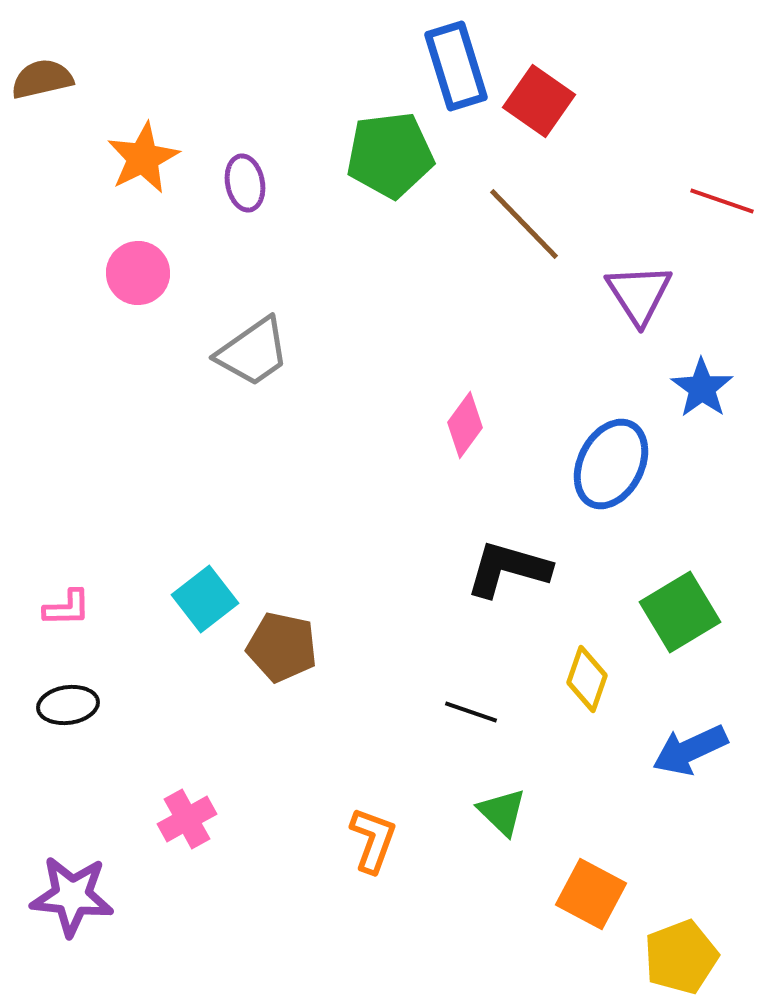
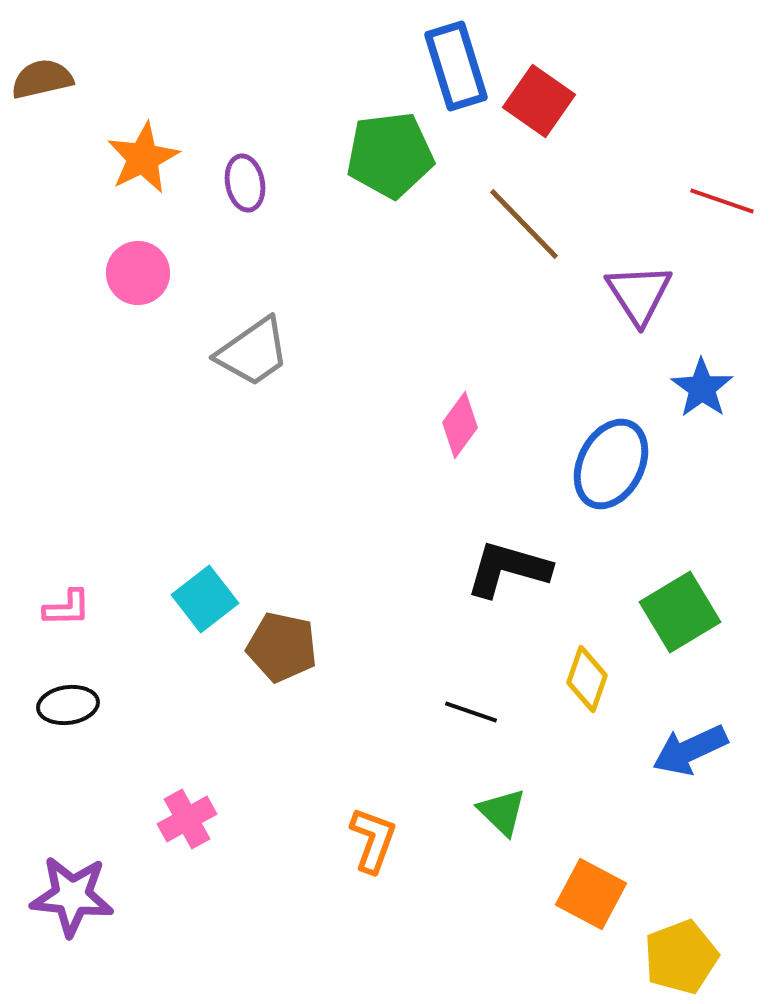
pink diamond: moved 5 px left
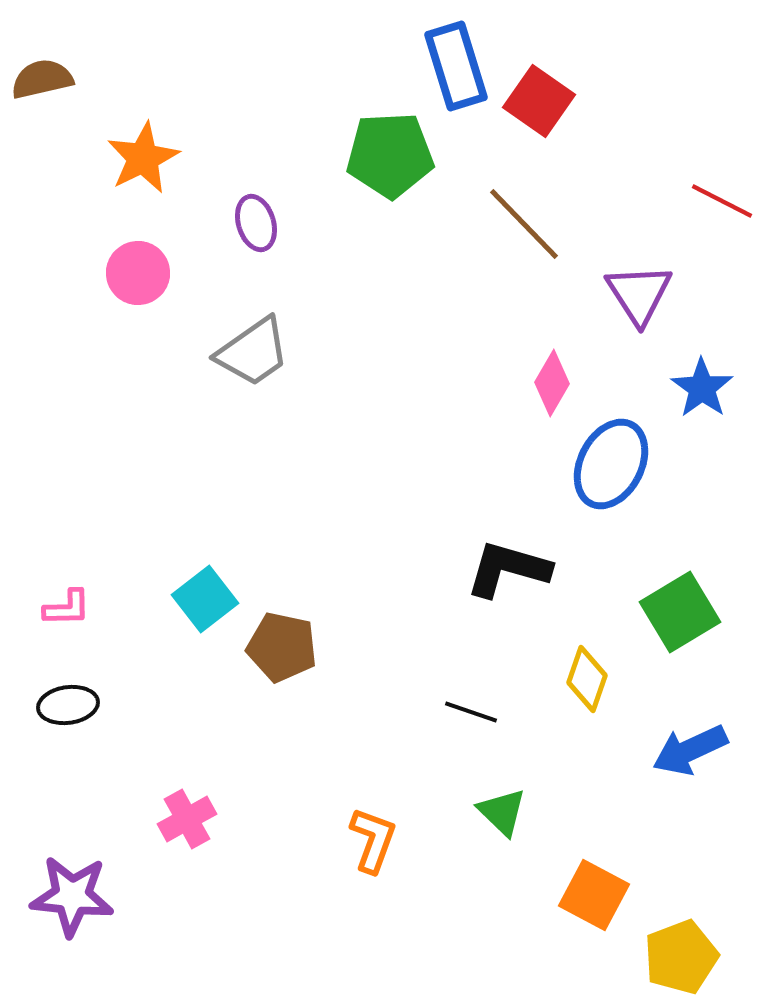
green pentagon: rotated 4 degrees clockwise
purple ellipse: moved 11 px right, 40 px down; rotated 6 degrees counterclockwise
red line: rotated 8 degrees clockwise
pink diamond: moved 92 px right, 42 px up; rotated 6 degrees counterclockwise
orange square: moved 3 px right, 1 px down
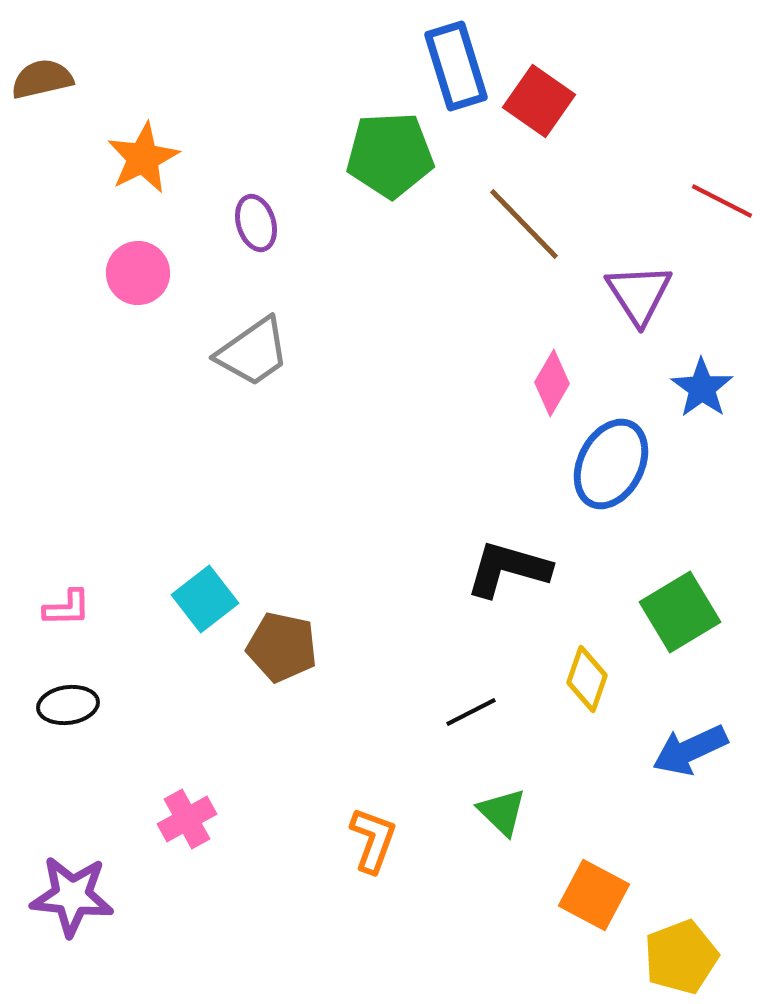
black line: rotated 46 degrees counterclockwise
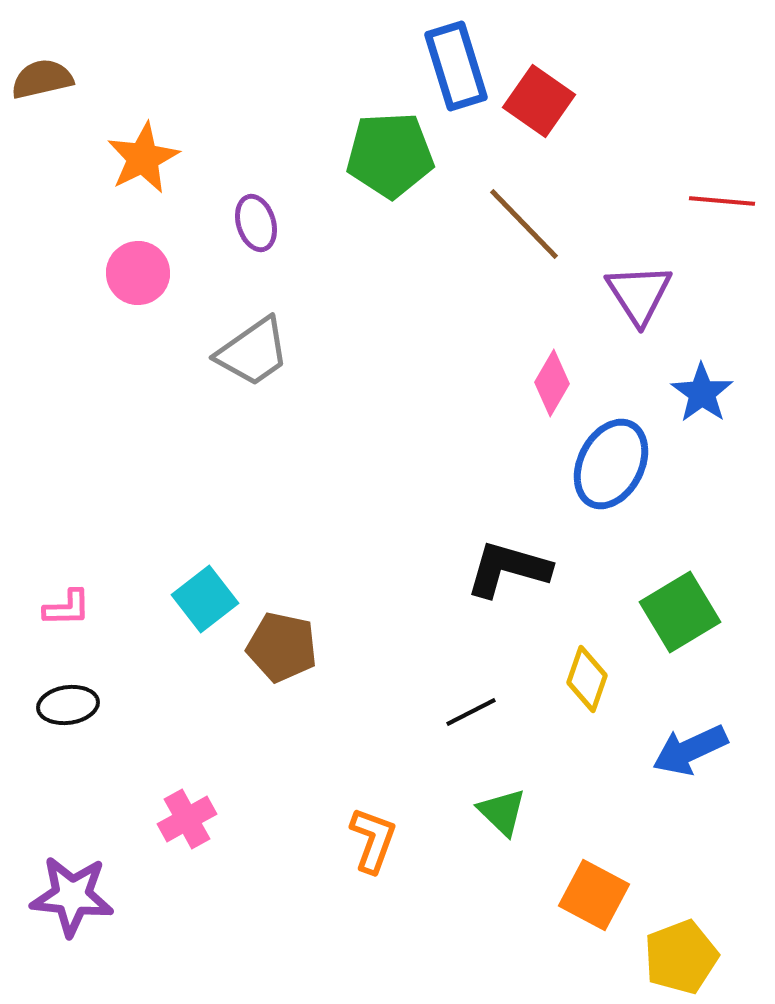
red line: rotated 22 degrees counterclockwise
blue star: moved 5 px down
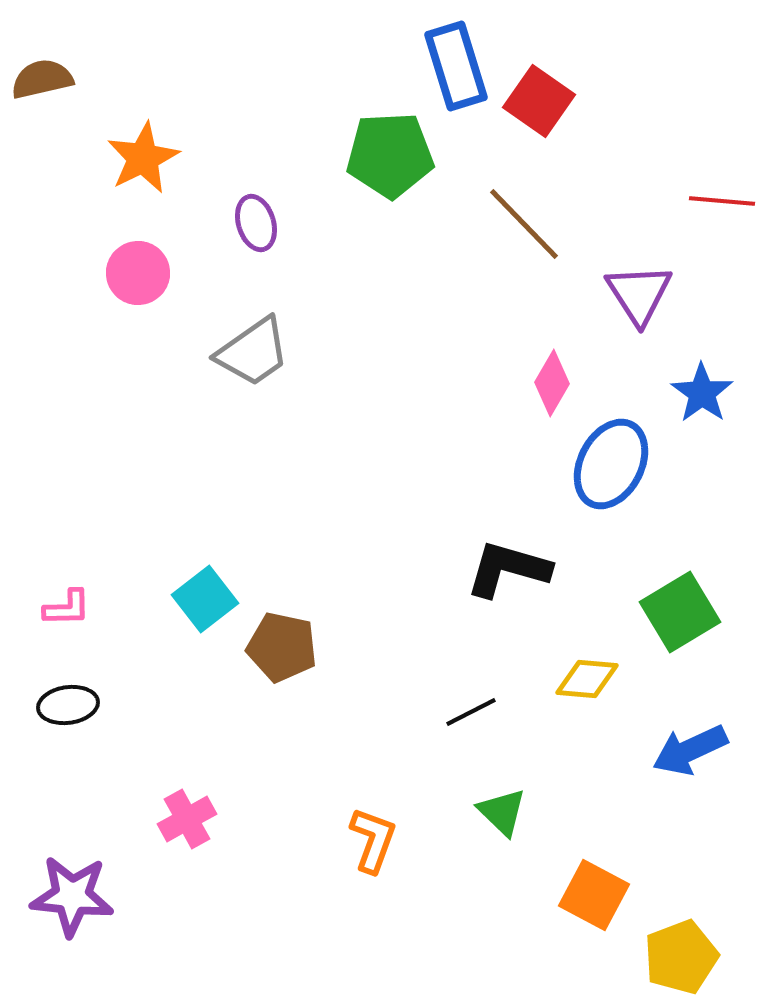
yellow diamond: rotated 76 degrees clockwise
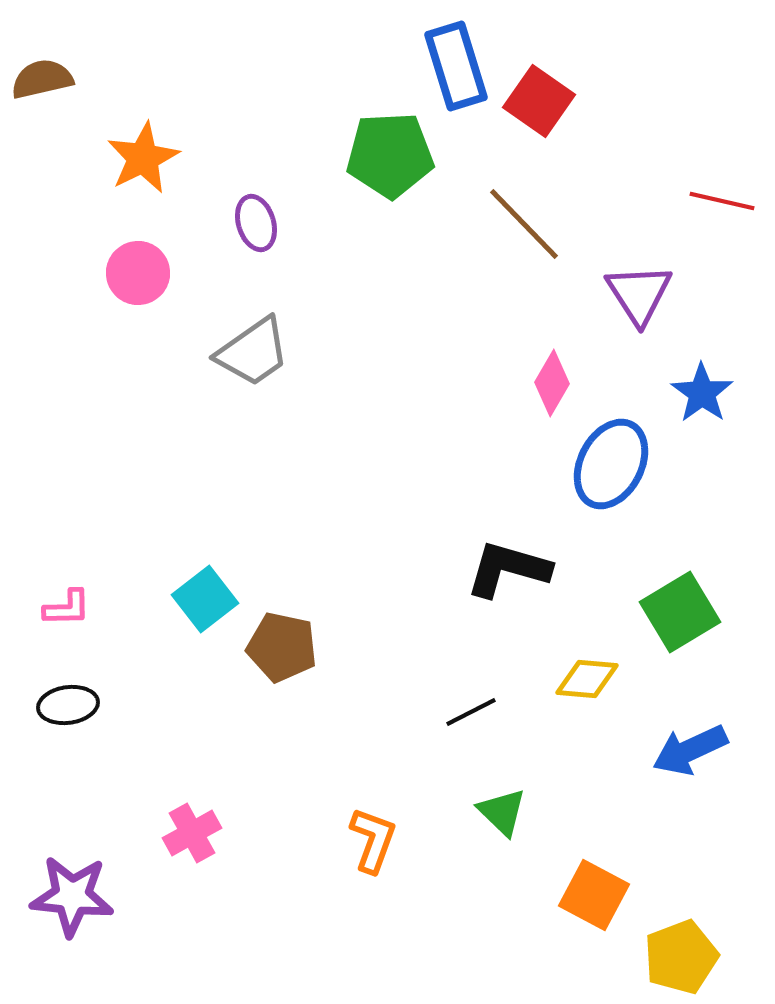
red line: rotated 8 degrees clockwise
pink cross: moved 5 px right, 14 px down
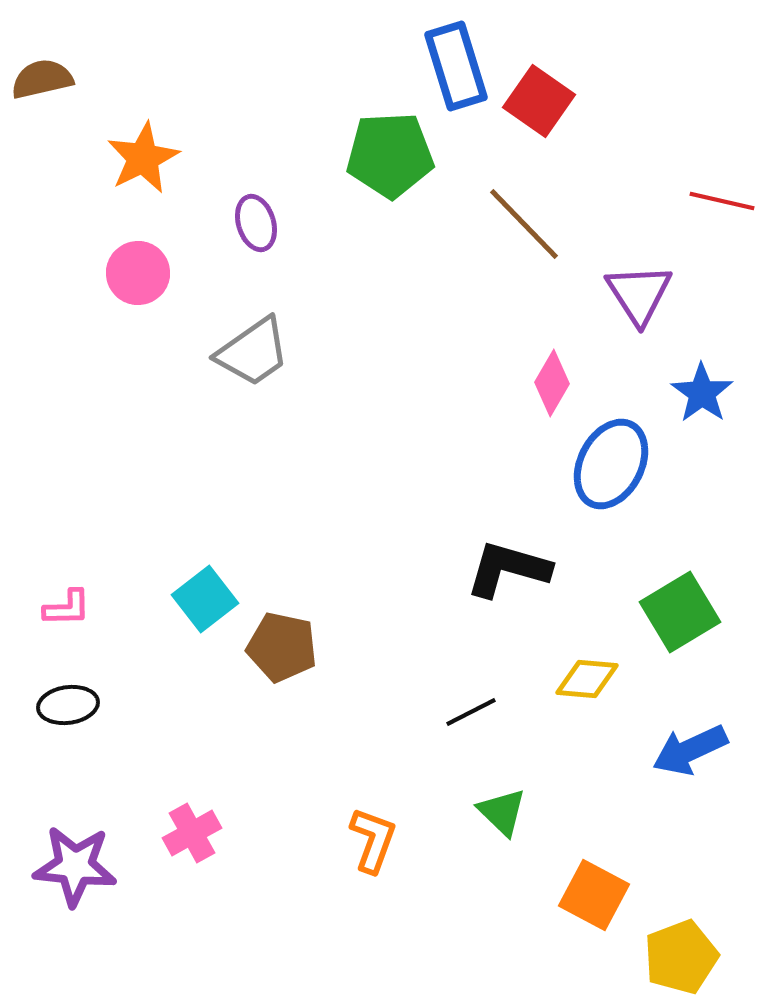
purple star: moved 3 px right, 30 px up
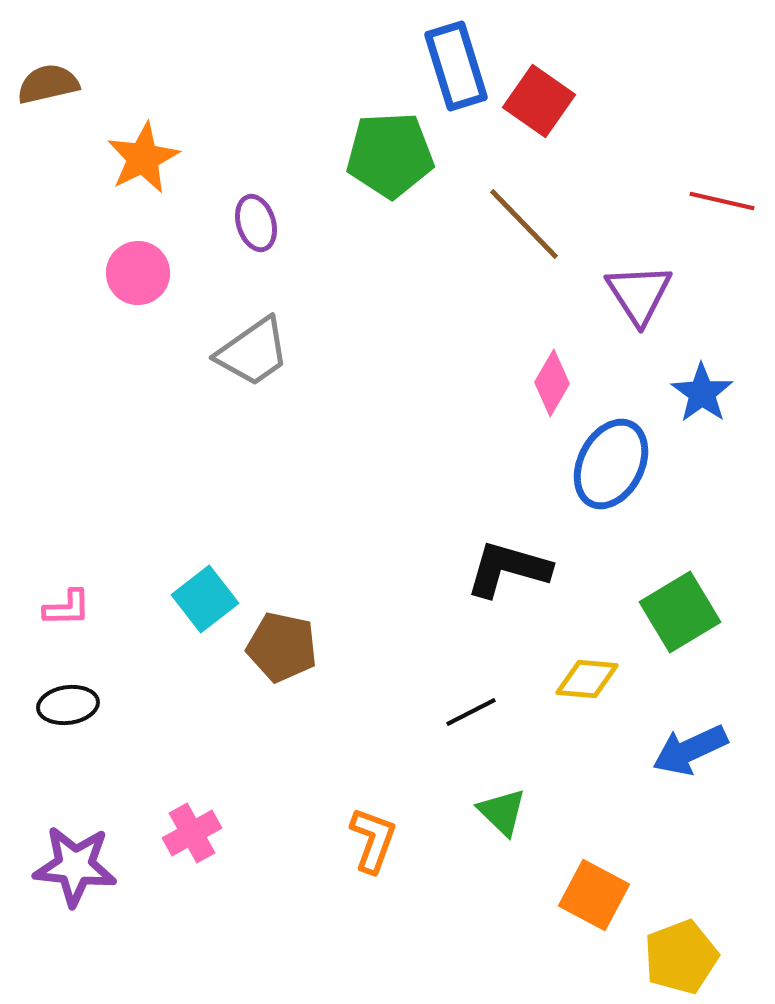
brown semicircle: moved 6 px right, 5 px down
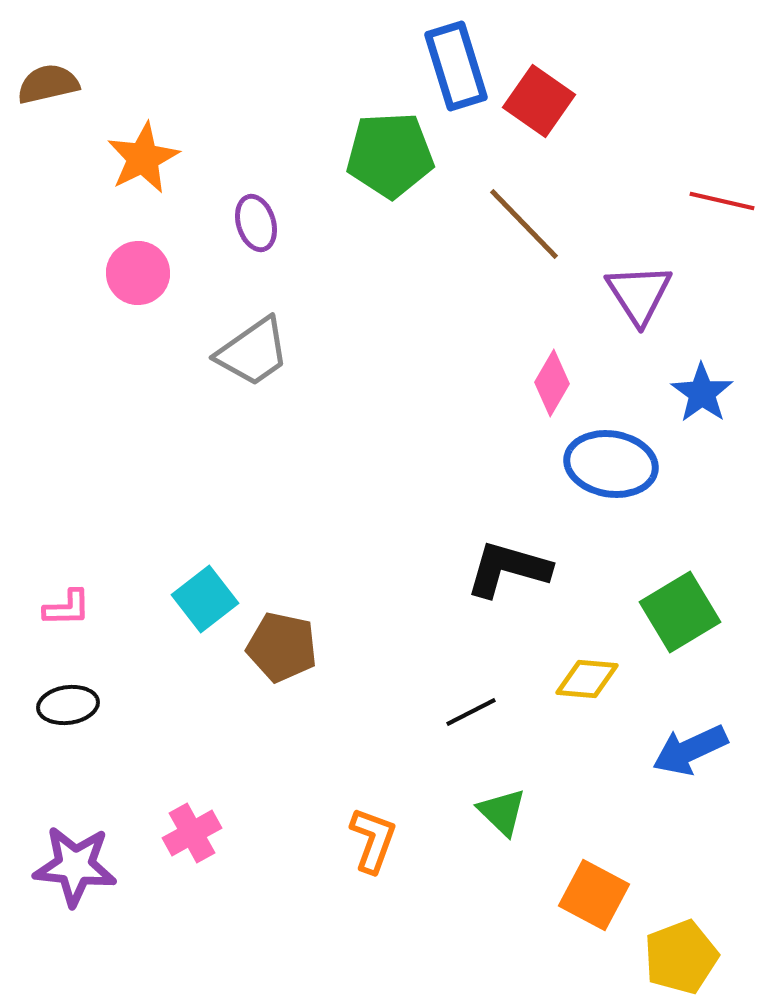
blue ellipse: rotated 72 degrees clockwise
